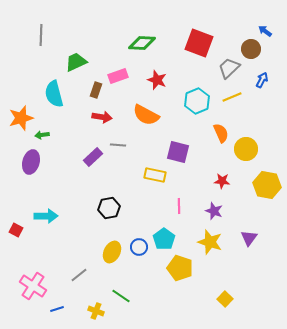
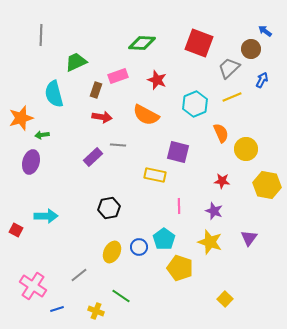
cyan hexagon at (197, 101): moved 2 px left, 3 px down
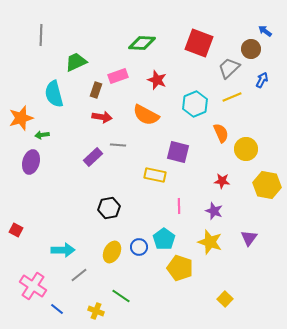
cyan arrow at (46, 216): moved 17 px right, 34 px down
blue line at (57, 309): rotated 56 degrees clockwise
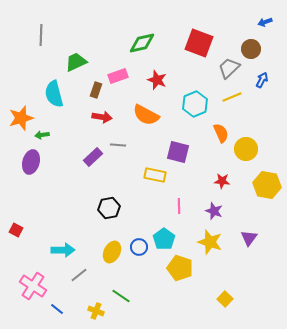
blue arrow at (265, 31): moved 9 px up; rotated 56 degrees counterclockwise
green diamond at (142, 43): rotated 16 degrees counterclockwise
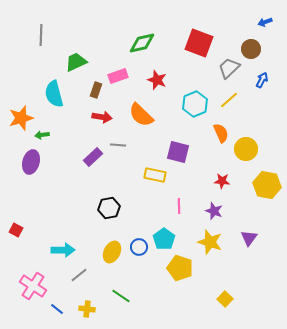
yellow line at (232, 97): moved 3 px left, 3 px down; rotated 18 degrees counterclockwise
orange semicircle at (146, 115): moved 5 px left; rotated 16 degrees clockwise
yellow cross at (96, 311): moved 9 px left, 2 px up; rotated 14 degrees counterclockwise
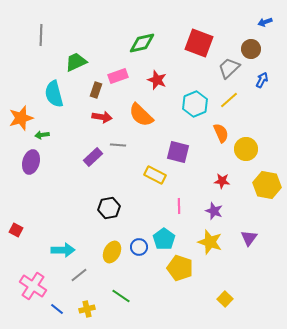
yellow rectangle at (155, 175): rotated 15 degrees clockwise
yellow cross at (87, 309): rotated 21 degrees counterclockwise
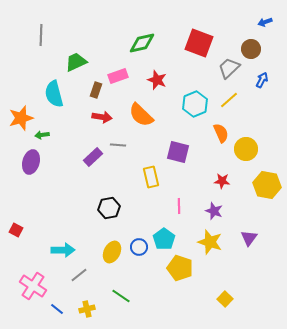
yellow rectangle at (155, 175): moved 4 px left, 2 px down; rotated 50 degrees clockwise
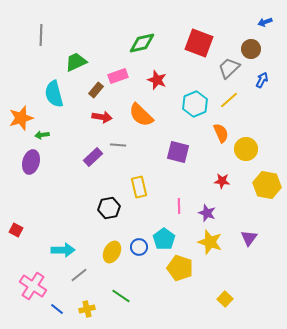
brown rectangle at (96, 90): rotated 21 degrees clockwise
yellow rectangle at (151, 177): moved 12 px left, 10 px down
purple star at (214, 211): moved 7 px left, 2 px down
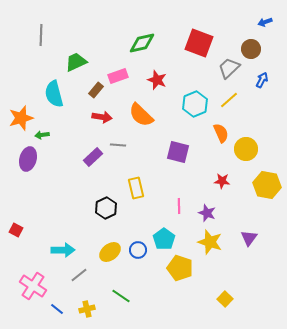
purple ellipse at (31, 162): moved 3 px left, 3 px up
yellow rectangle at (139, 187): moved 3 px left, 1 px down
black hexagon at (109, 208): moved 3 px left; rotated 15 degrees counterclockwise
blue circle at (139, 247): moved 1 px left, 3 px down
yellow ellipse at (112, 252): moved 2 px left; rotated 25 degrees clockwise
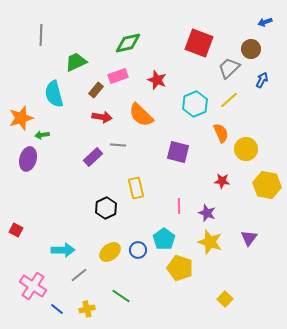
green diamond at (142, 43): moved 14 px left
